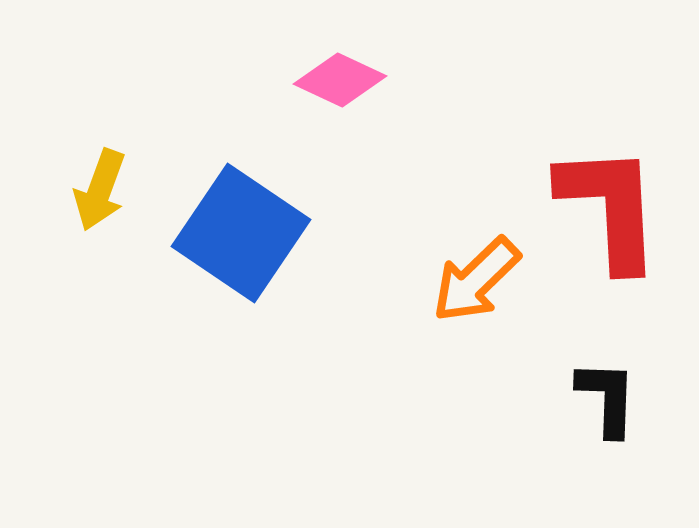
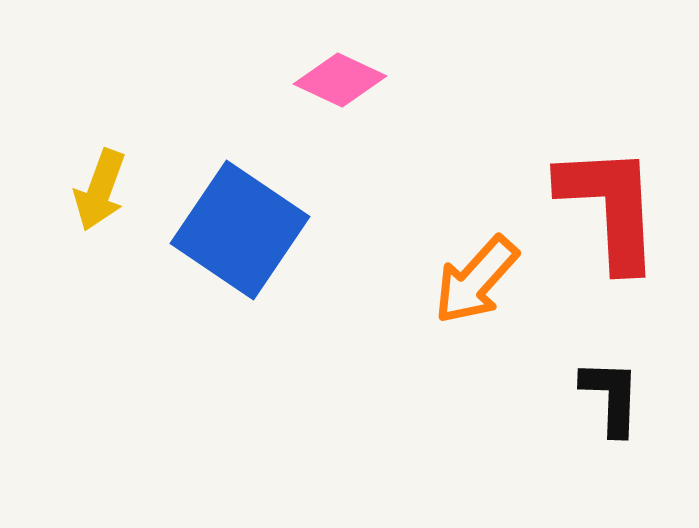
blue square: moved 1 px left, 3 px up
orange arrow: rotated 4 degrees counterclockwise
black L-shape: moved 4 px right, 1 px up
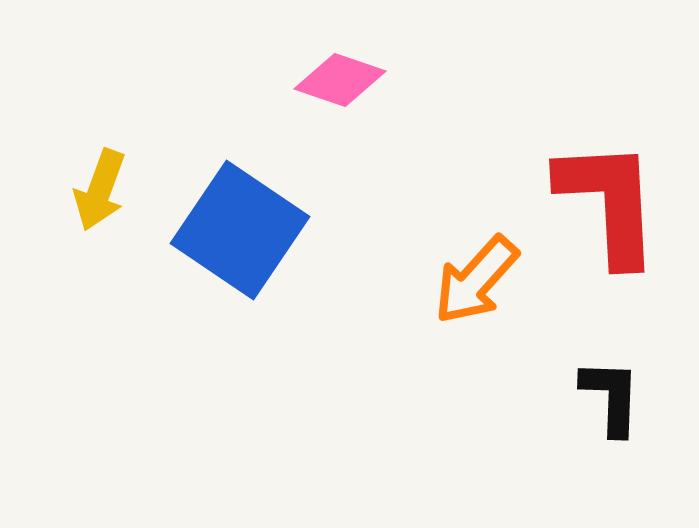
pink diamond: rotated 6 degrees counterclockwise
red L-shape: moved 1 px left, 5 px up
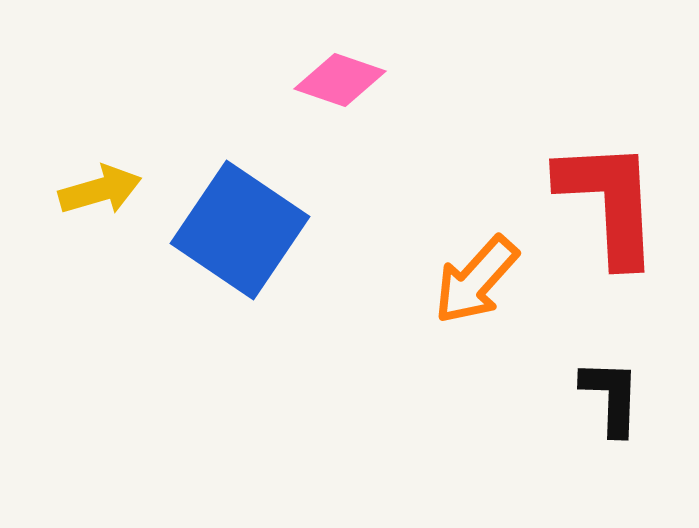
yellow arrow: rotated 126 degrees counterclockwise
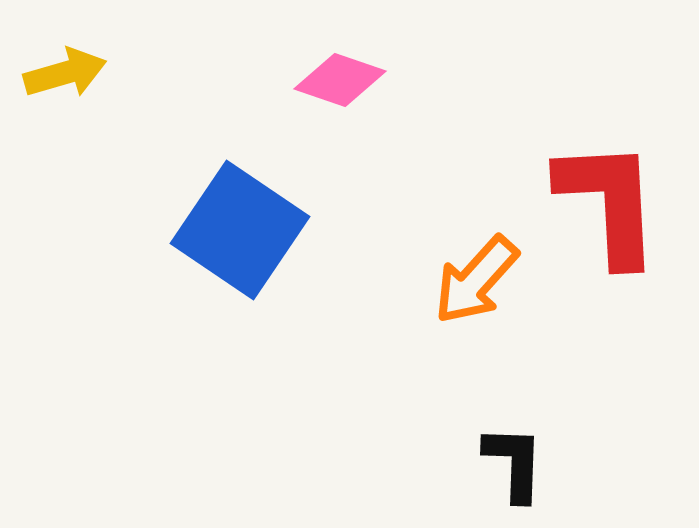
yellow arrow: moved 35 px left, 117 px up
black L-shape: moved 97 px left, 66 px down
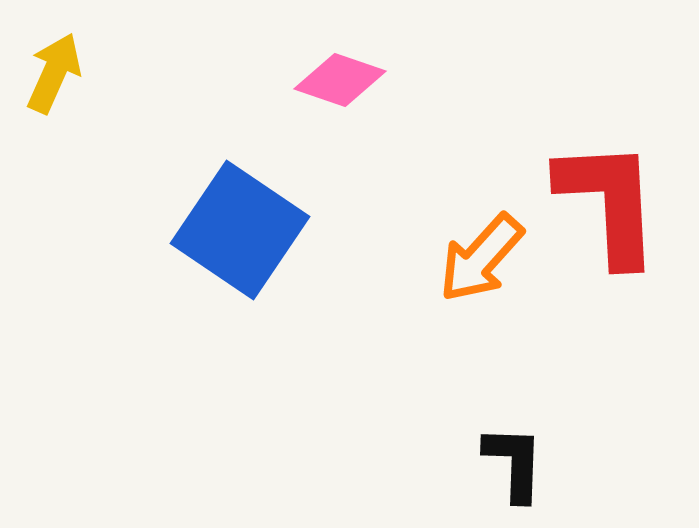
yellow arrow: moved 11 px left; rotated 50 degrees counterclockwise
orange arrow: moved 5 px right, 22 px up
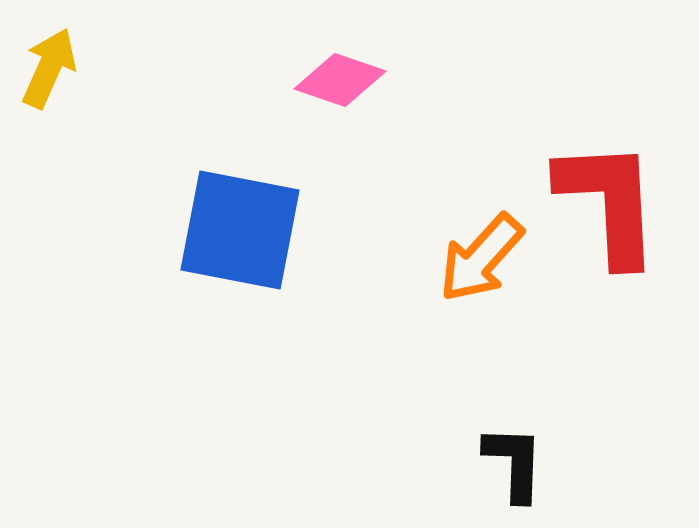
yellow arrow: moved 5 px left, 5 px up
blue square: rotated 23 degrees counterclockwise
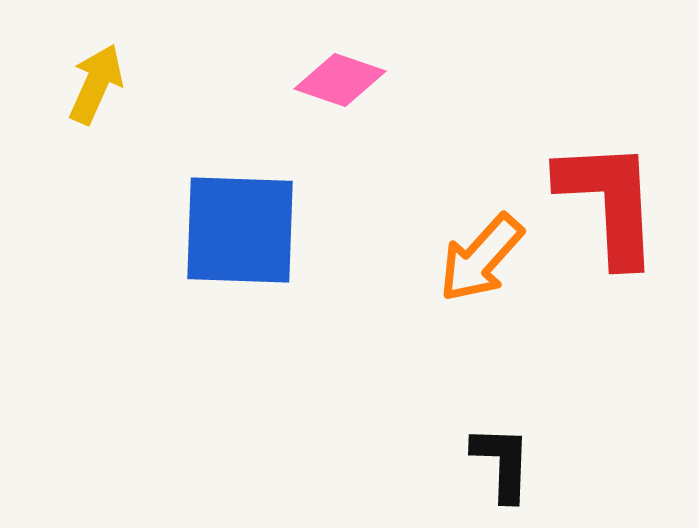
yellow arrow: moved 47 px right, 16 px down
blue square: rotated 9 degrees counterclockwise
black L-shape: moved 12 px left
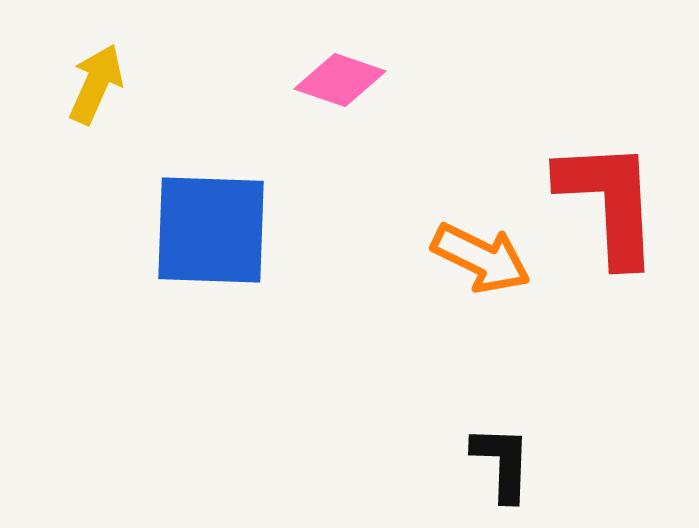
blue square: moved 29 px left
orange arrow: rotated 106 degrees counterclockwise
